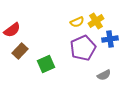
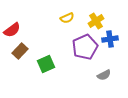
yellow semicircle: moved 10 px left, 4 px up
purple pentagon: moved 2 px right, 1 px up
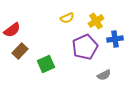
blue cross: moved 5 px right
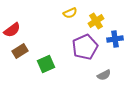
yellow semicircle: moved 3 px right, 5 px up
brown rectangle: rotated 14 degrees clockwise
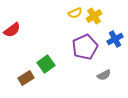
yellow semicircle: moved 5 px right
yellow cross: moved 2 px left, 5 px up
blue cross: rotated 21 degrees counterclockwise
brown rectangle: moved 6 px right, 27 px down
green square: rotated 12 degrees counterclockwise
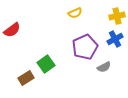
yellow cross: moved 23 px right; rotated 21 degrees clockwise
gray semicircle: moved 8 px up
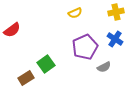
yellow cross: moved 1 px left, 4 px up
blue cross: rotated 28 degrees counterclockwise
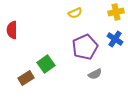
red semicircle: rotated 126 degrees clockwise
gray semicircle: moved 9 px left, 7 px down
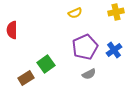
blue cross: moved 1 px left, 11 px down; rotated 21 degrees clockwise
gray semicircle: moved 6 px left
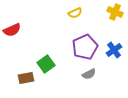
yellow cross: moved 1 px left; rotated 35 degrees clockwise
red semicircle: rotated 114 degrees counterclockwise
brown rectangle: rotated 21 degrees clockwise
